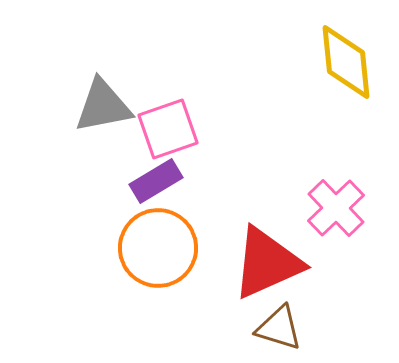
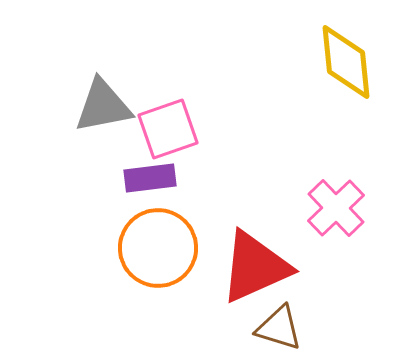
purple rectangle: moved 6 px left, 3 px up; rotated 24 degrees clockwise
red triangle: moved 12 px left, 4 px down
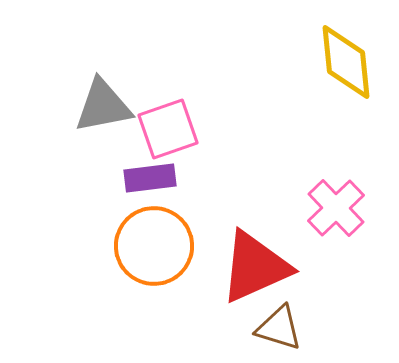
orange circle: moved 4 px left, 2 px up
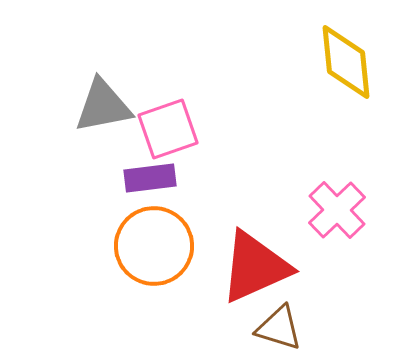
pink cross: moved 1 px right, 2 px down
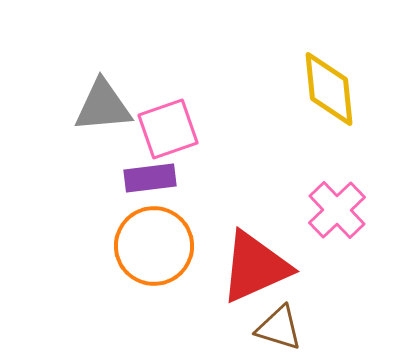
yellow diamond: moved 17 px left, 27 px down
gray triangle: rotated 6 degrees clockwise
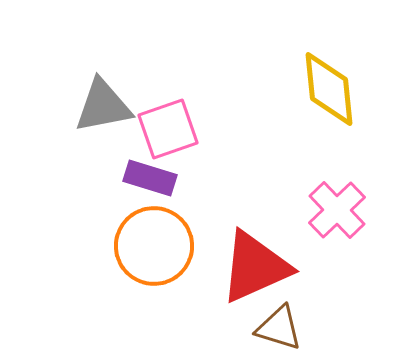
gray triangle: rotated 6 degrees counterclockwise
purple rectangle: rotated 24 degrees clockwise
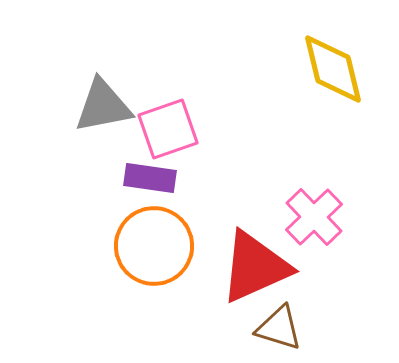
yellow diamond: moved 4 px right, 20 px up; rotated 8 degrees counterclockwise
purple rectangle: rotated 9 degrees counterclockwise
pink cross: moved 23 px left, 7 px down
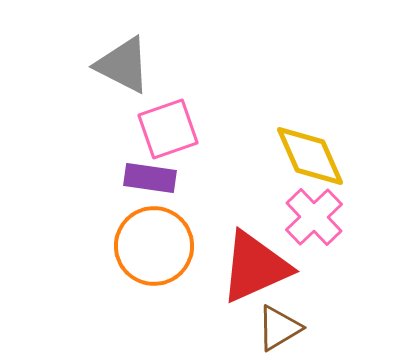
yellow diamond: moved 23 px left, 87 px down; rotated 10 degrees counterclockwise
gray triangle: moved 20 px right, 41 px up; rotated 38 degrees clockwise
brown triangle: rotated 48 degrees counterclockwise
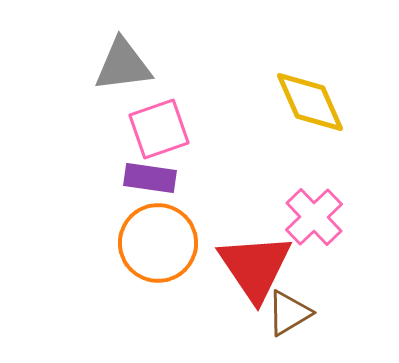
gray triangle: rotated 34 degrees counterclockwise
pink square: moved 9 px left
yellow diamond: moved 54 px up
orange circle: moved 4 px right, 3 px up
red triangle: rotated 40 degrees counterclockwise
brown triangle: moved 10 px right, 15 px up
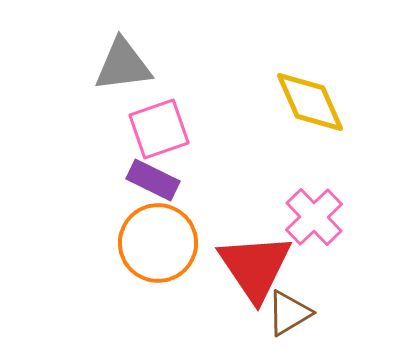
purple rectangle: moved 3 px right, 2 px down; rotated 18 degrees clockwise
